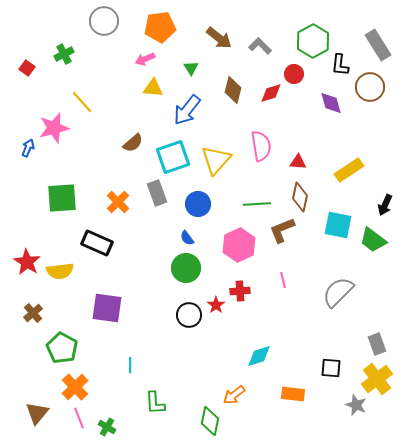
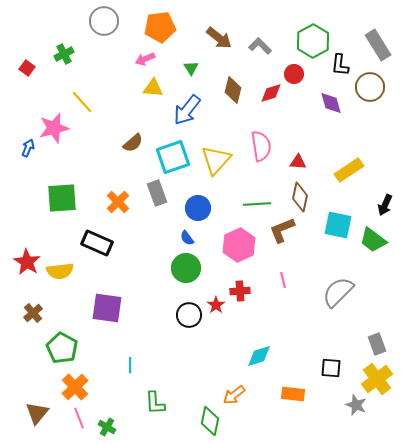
blue circle at (198, 204): moved 4 px down
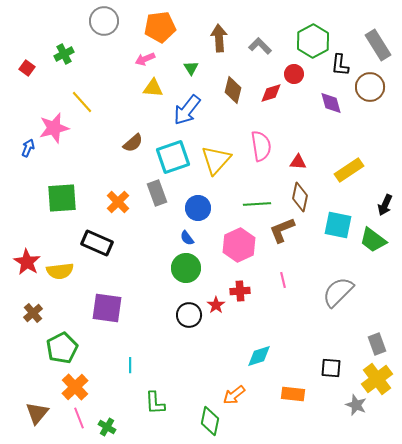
brown arrow at (219, 38): rotated 132 degrees counterclockwise
green pentagon at (62, 348): rotated 16 degrees clockwise
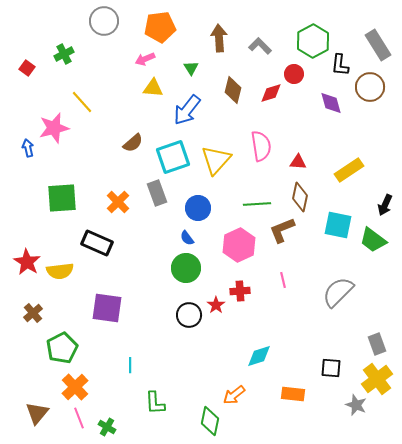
blue arrow at (28, 148): rotated 36 degrees counterclockwise
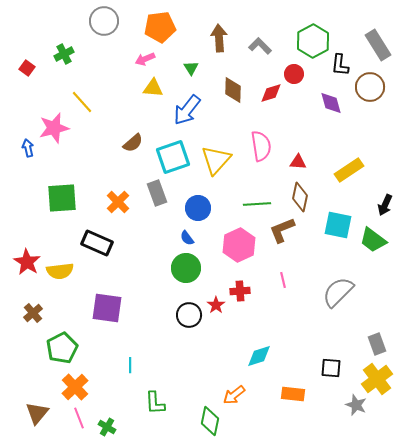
brown diamond at (233, 90): rotated 12 degrees counterclockwise
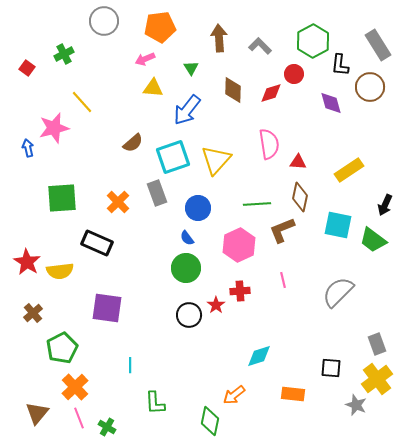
pink semicircle at (261, 146): moved 8 px right, 2 px up
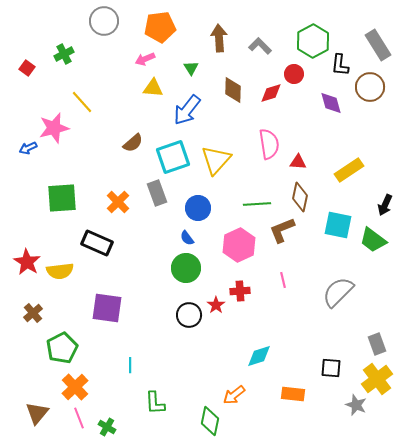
blue arrow at (28, 148): rotated 102 degrees counterclockwise
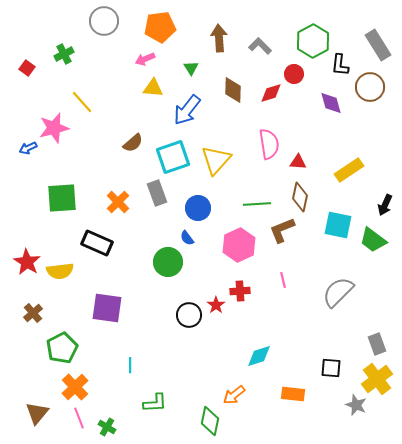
green circle at (186, 268): moved 18 px left, 6 px up
green L-shape at (155, 403): rotated 90 degrees counterclockwise
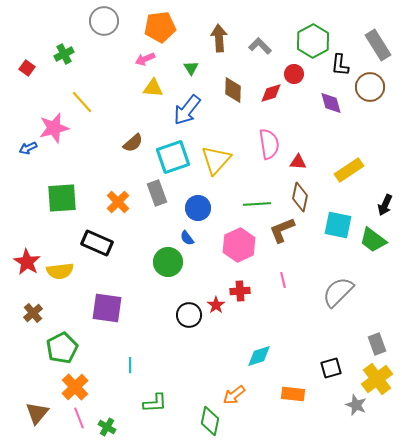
black square at (331, 368): rotated 20 degrees counterclockwise
